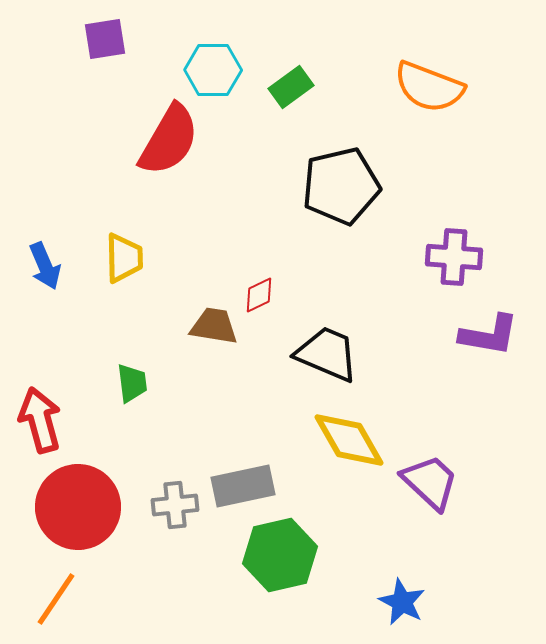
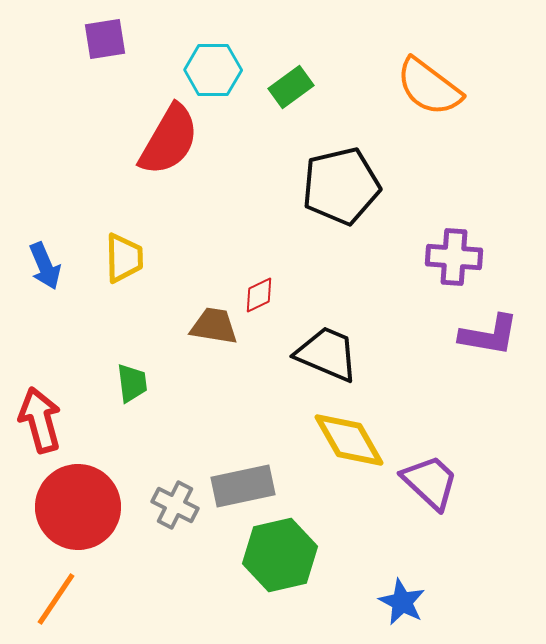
orange semicircle: rotated 16 degrees clockwise
gray cross: rotated 33 degrees clockwise
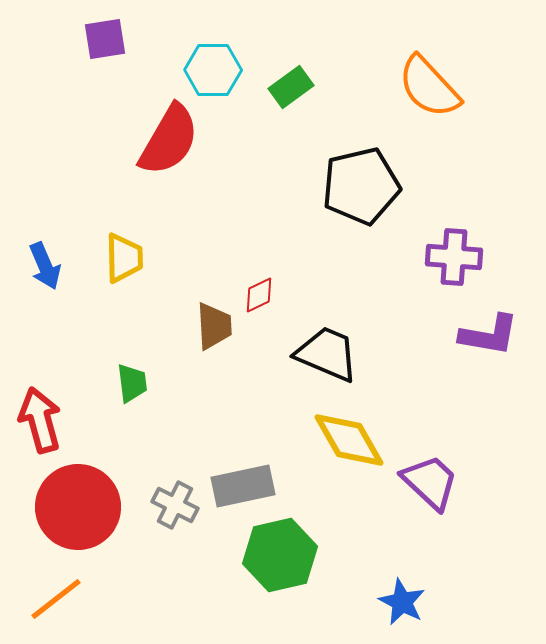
orange semicircle: rotated 10 degrees clockwise
black pentagon: moved 20 px right
brown trapezoid: rotated 78 degrees clockwise
orange line: rotated 18 degrees clockwise
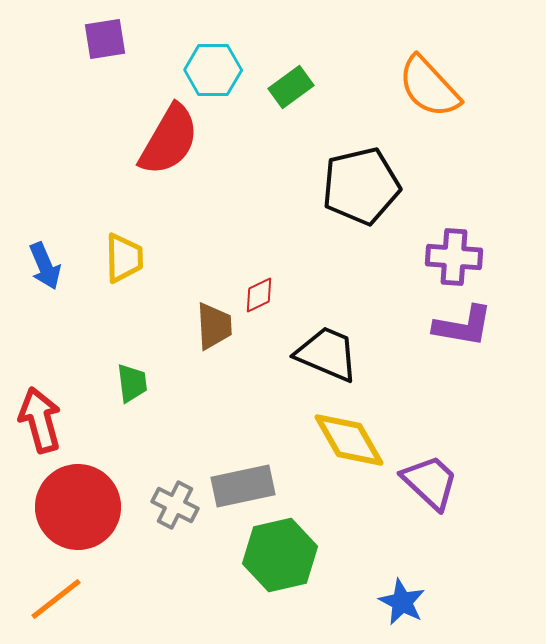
purple L-shape: moved 26 px left, 9 px up
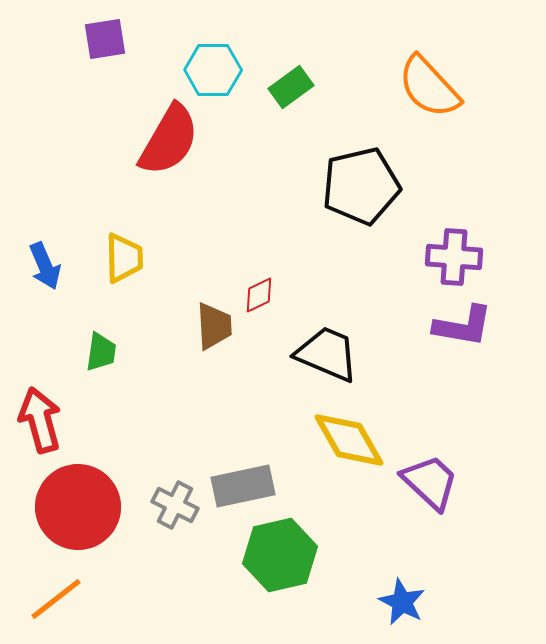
green trapezoid: moved 31 px left, 31 px up; rotated 15 degrees clockwise
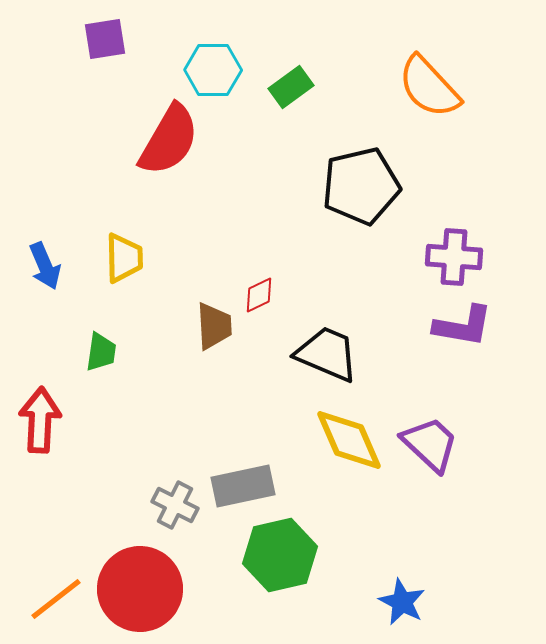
red arrow: rotated 18 degrees clockwise
yellow diamond: rotated 6 degrees clockwise
purple trapezoid: moved 38 px up
red circle: moved 62 px right, 82 px down
